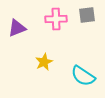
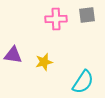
purple triangle: moved 4 px left, 27 px down; rotated 30 degrees clockwise
yellow star: rotated 12 degrees clockwise
cyan semicircle: moved 6 px down; rotated 90 degrees counterclockwise
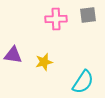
gray square: moved 1 px right
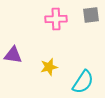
gray square: moved 3 px right
yellow star: moved 5 px right, 5 px down
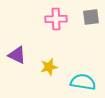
gray square: moved 2 px down
purple triangle: moved 4 px right; rotated 18 degrees clockwise
cyan semicircle: rotated 115 degrees counterclockwise
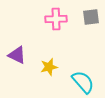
cyan semicircle: rotated 40 degrees clockwise
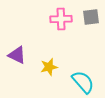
pink cross: moved 5 px right
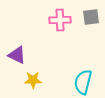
pink cross: moved 1 px left, 1 px down
yellow star: moved 16 px left, 13 px down; rotated 12 degrees clockwise
cyan semicircle: rotated 125 degrees counterclockwise
